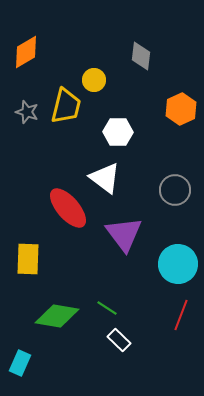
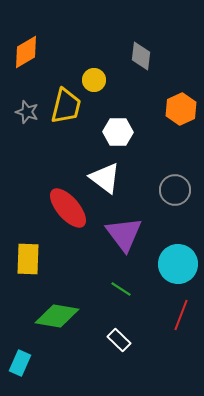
green line: moved 14 px right, 19 px up
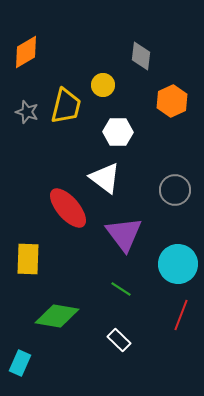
yellow circle: moved 9 px right, 5 px down
orange hexagon: moved 9 px left, 8 px up
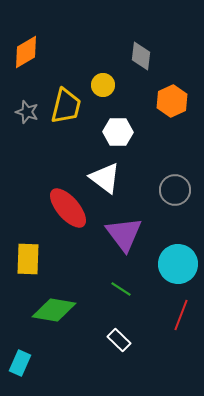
green diamond: moved 3 px left, 6 px up
